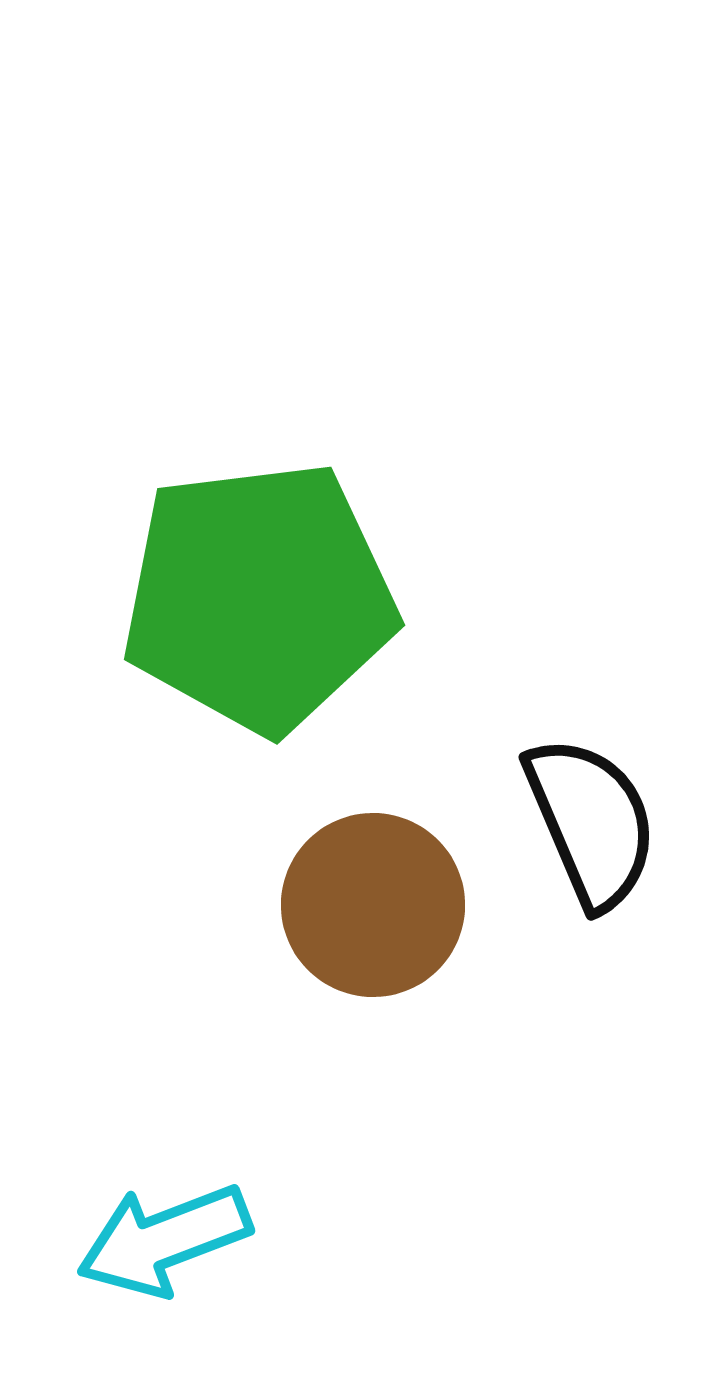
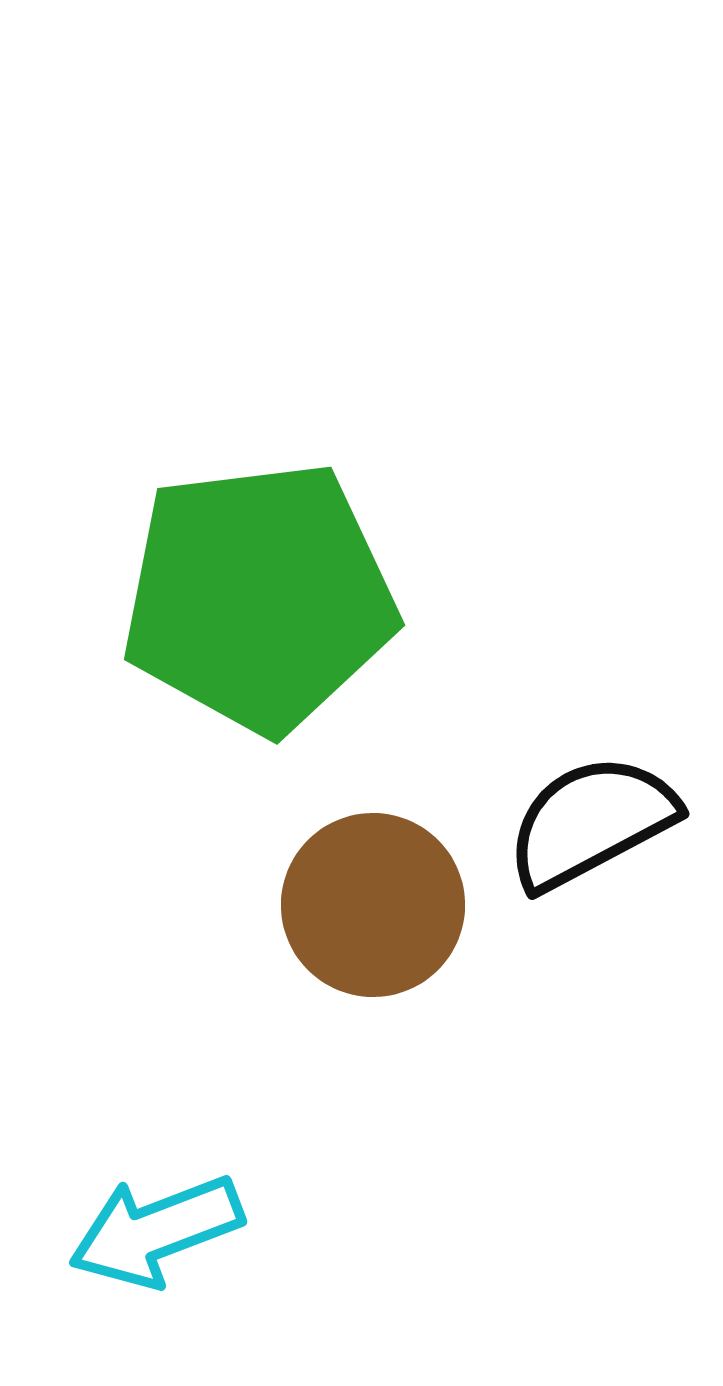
black semicircle: rotated 95 degrees counterclockwise
cyan arrow: moved 8 px left, 9 px up
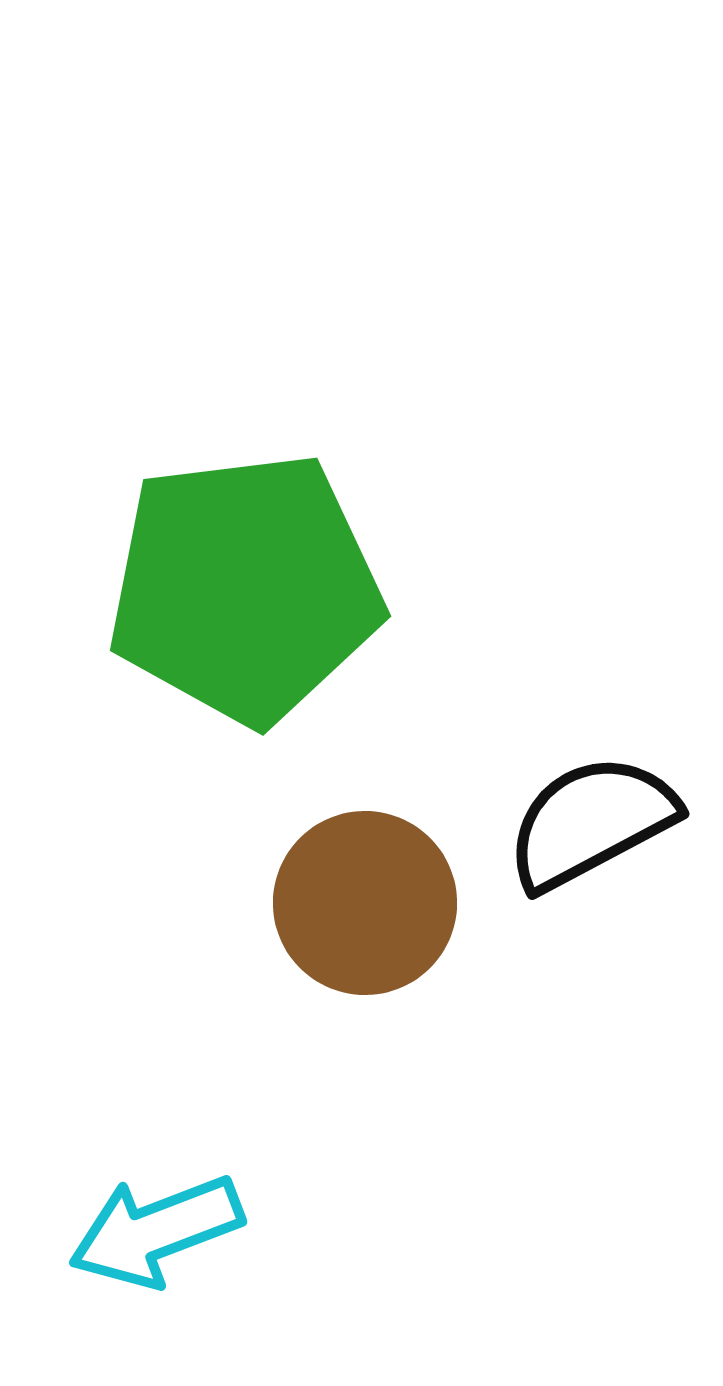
green pentagon: moved 14 px left, 9 px up
brown circle: moved 8 px left, 2 px up
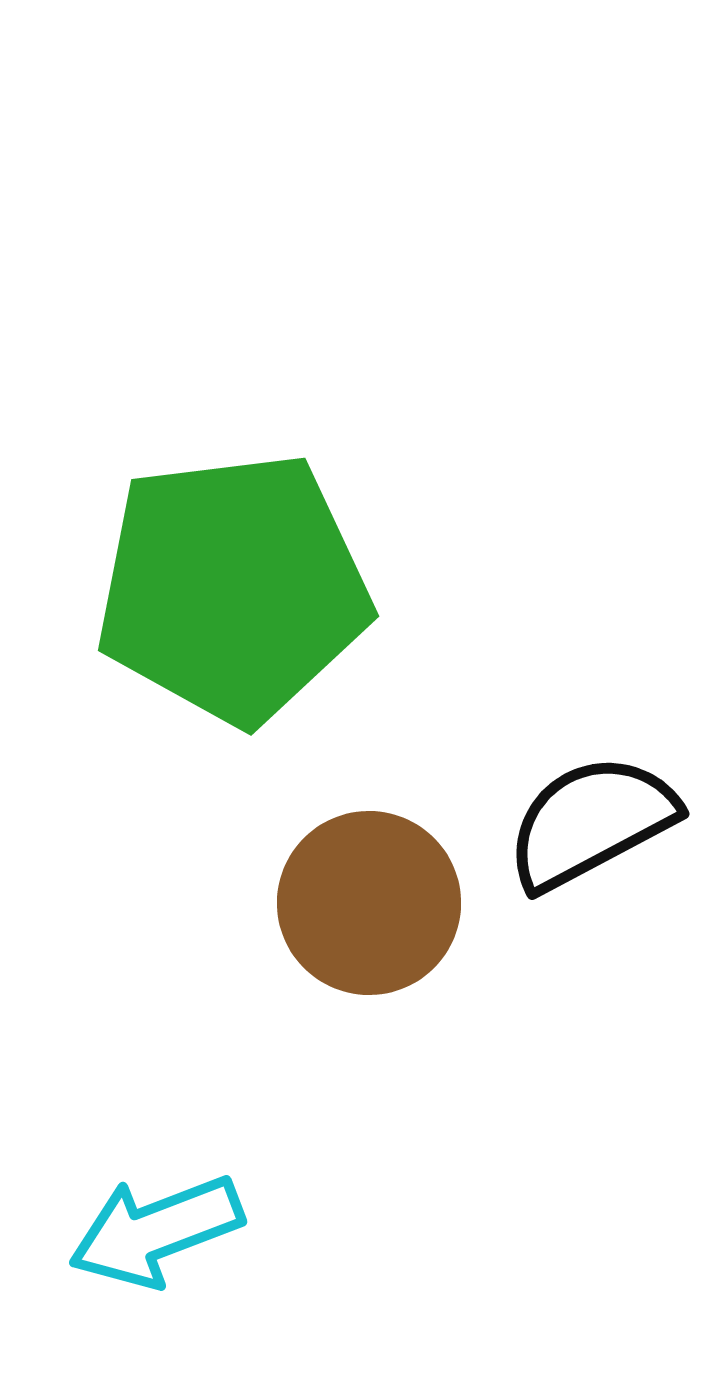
green pentagon: moved 12 px left
brown circle: moved 4 px right
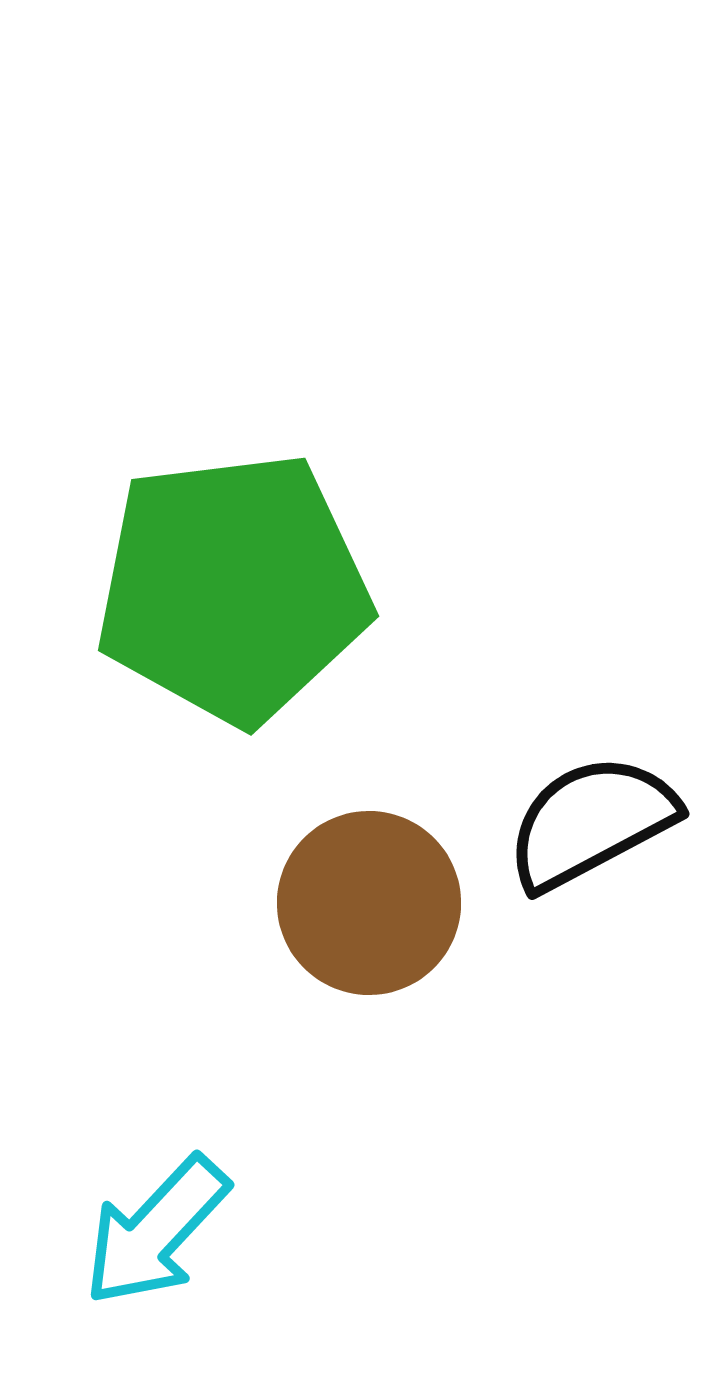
cyan arrow: rotated 26 degrees counterclockwise
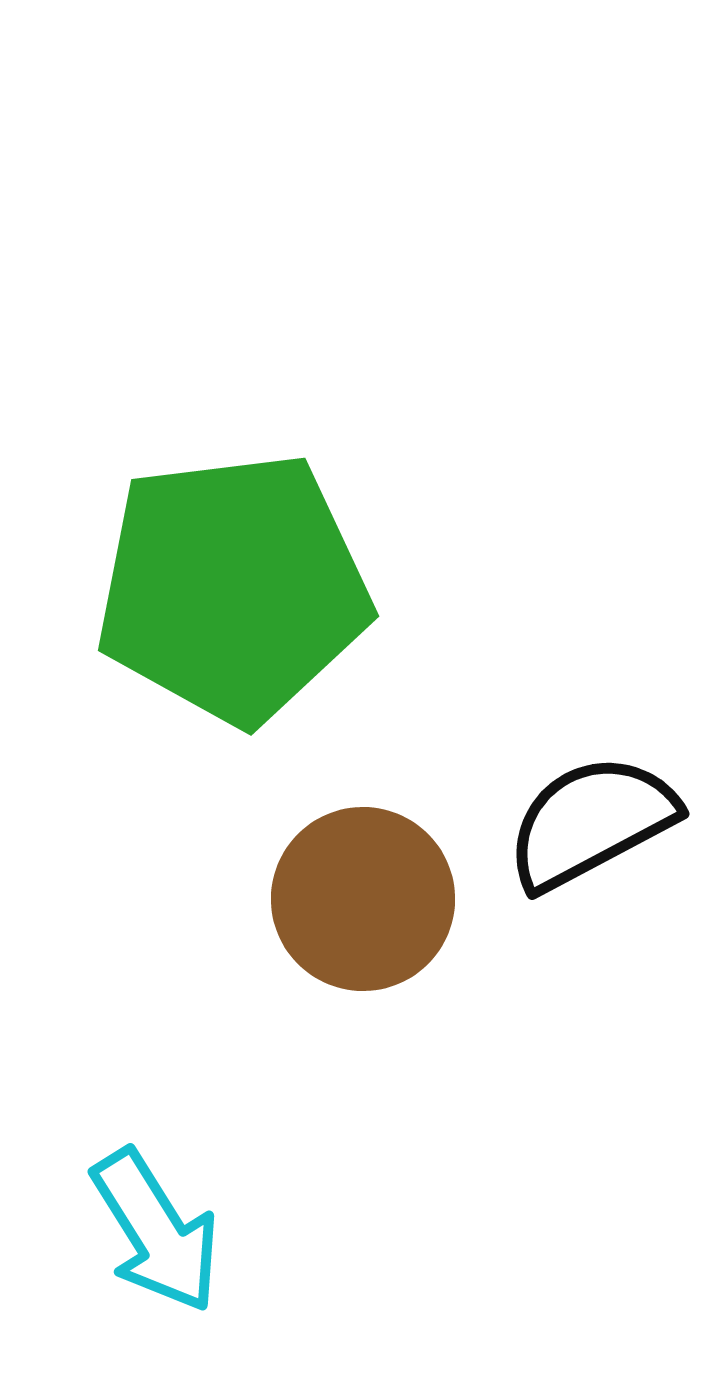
brown circle: moved 6 px left, 4 px up
cyan arrow: rotated 75 degrees counterclockwise
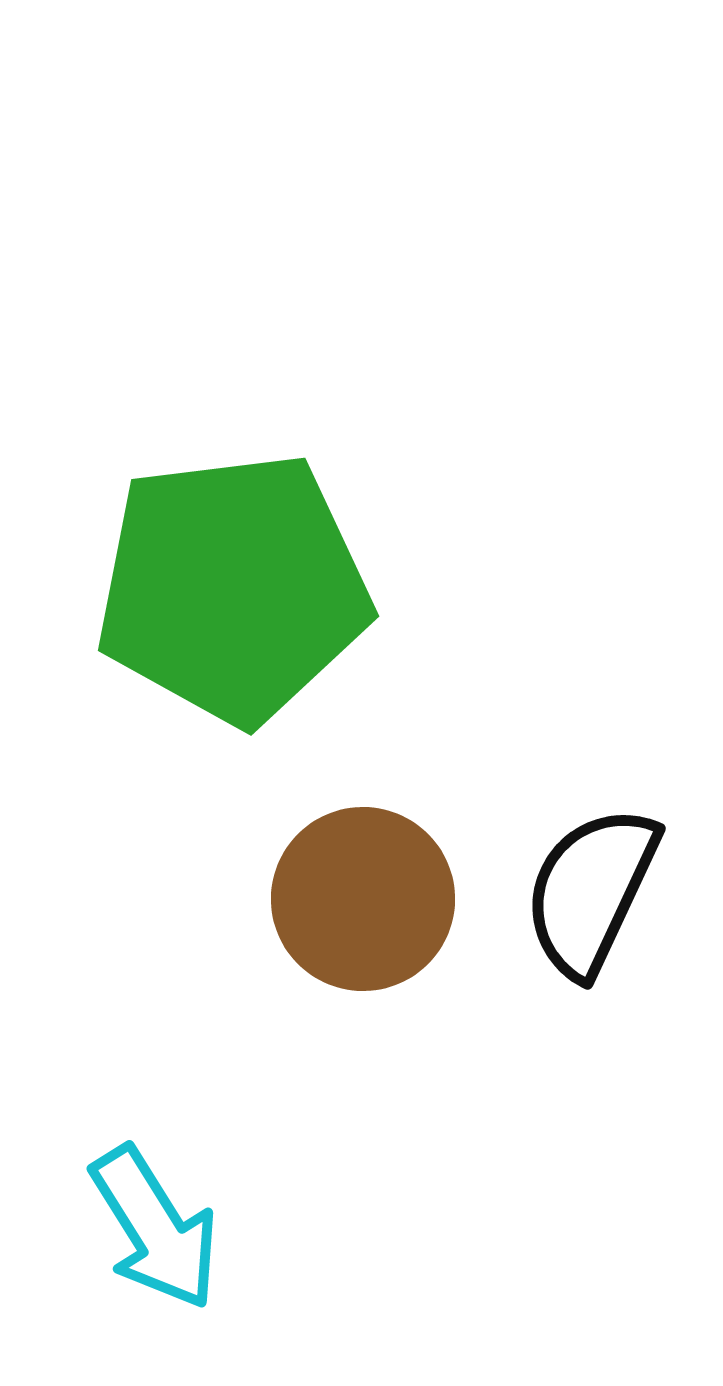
black semicircle: moved 69 px down; rotated 37 degrees counterclockwise
cyan arrow: moved 1 px left, 3 px up
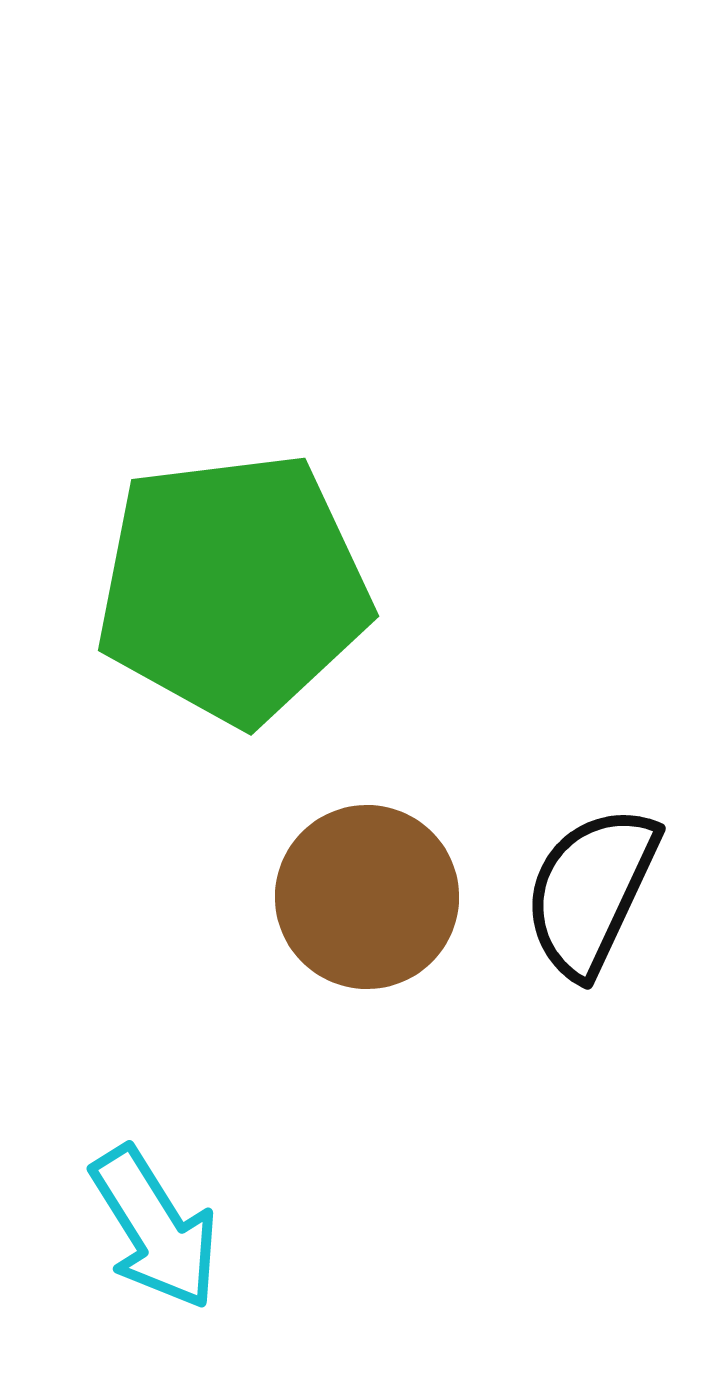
brown circle: moved 4 px right, 2 px up
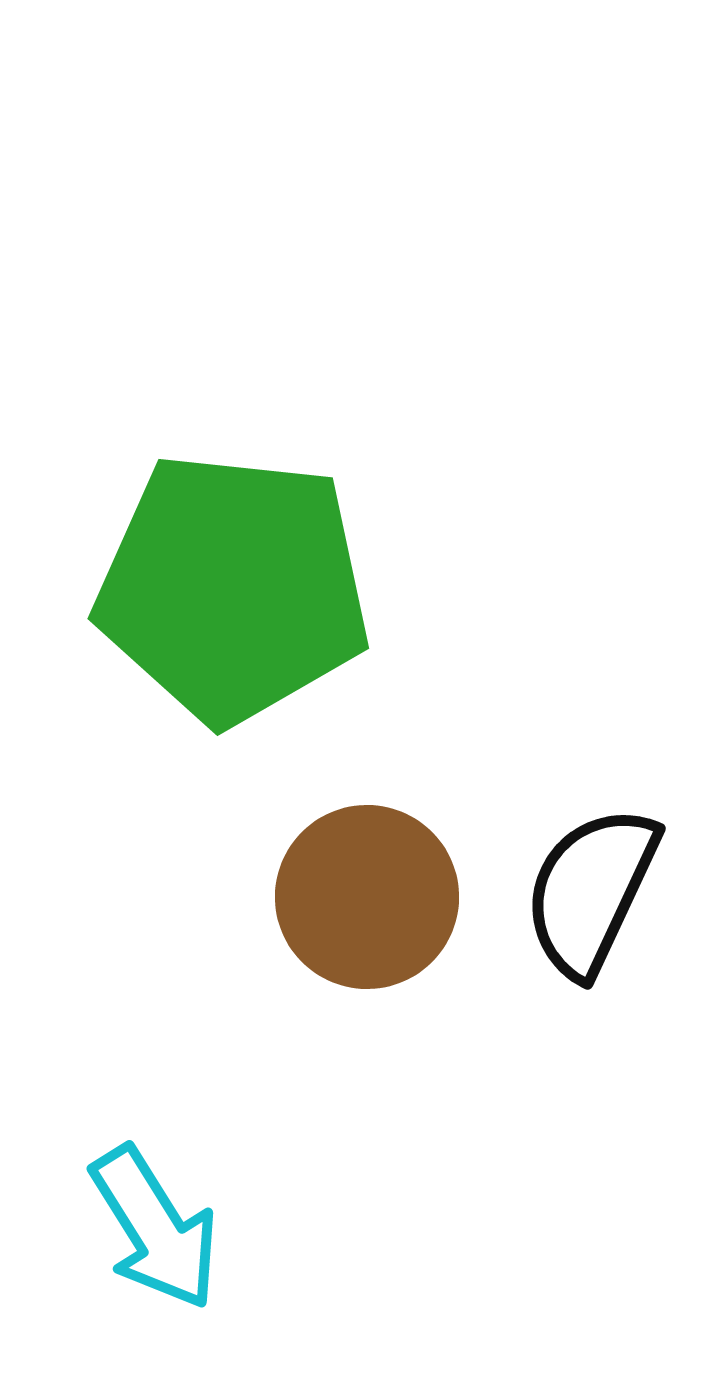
green pentagon: rotated 13 degrees clockwise
